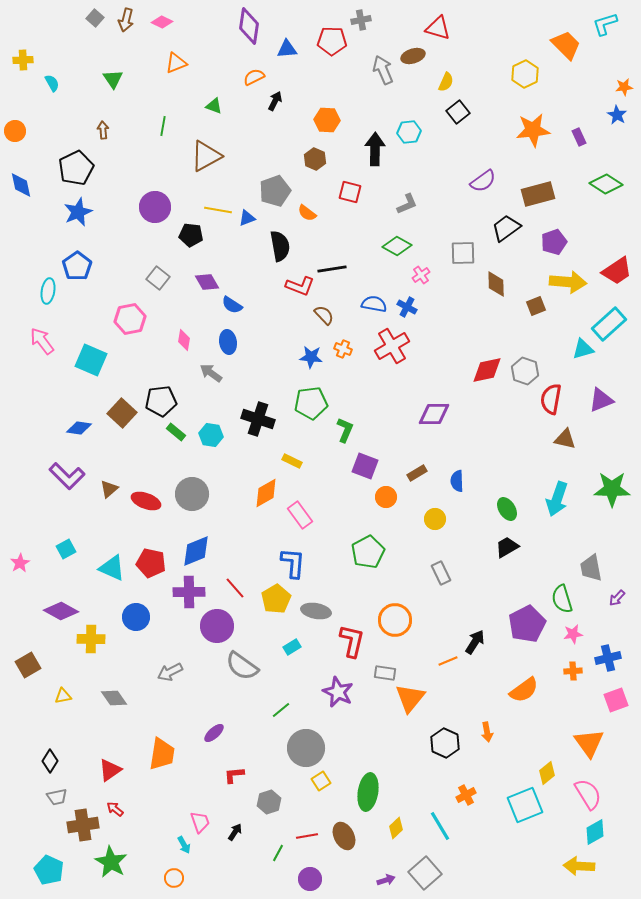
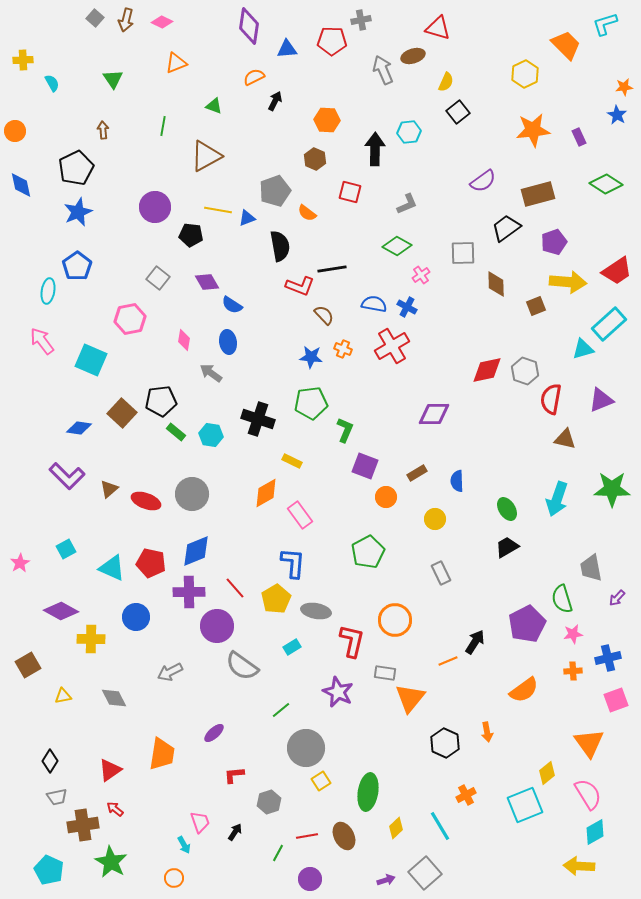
gray diamond at (114, 698): rotated 8 degrees clockwise
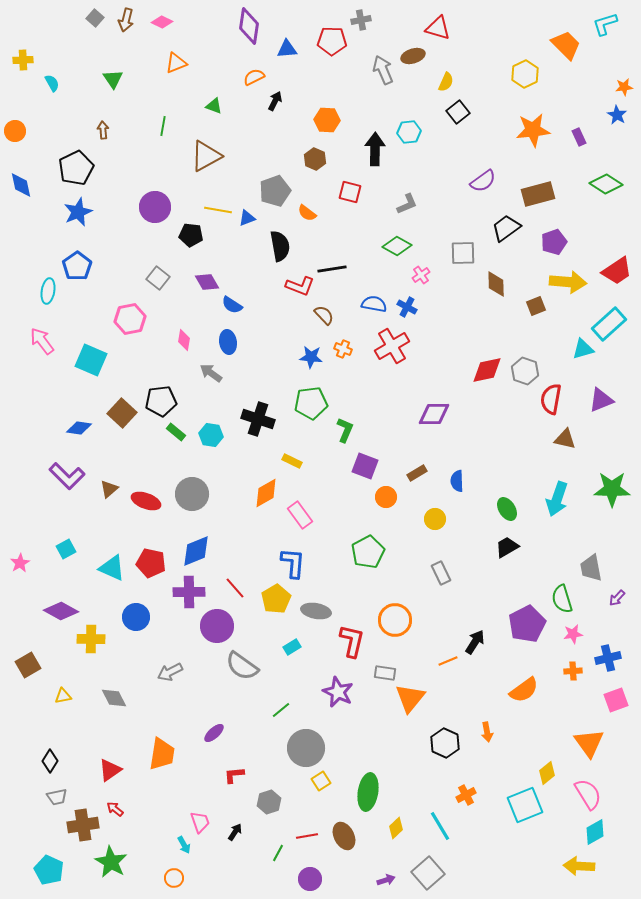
gray square at (425, 873): moved 3 px right
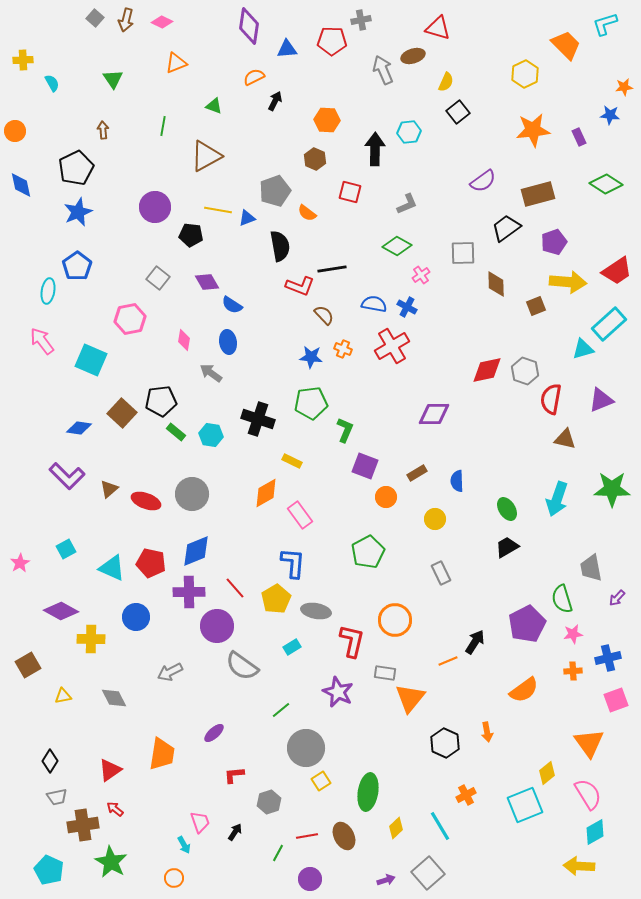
blue star at (617, 115): moved 7 px left; rotated 24 degrees counterclockwise
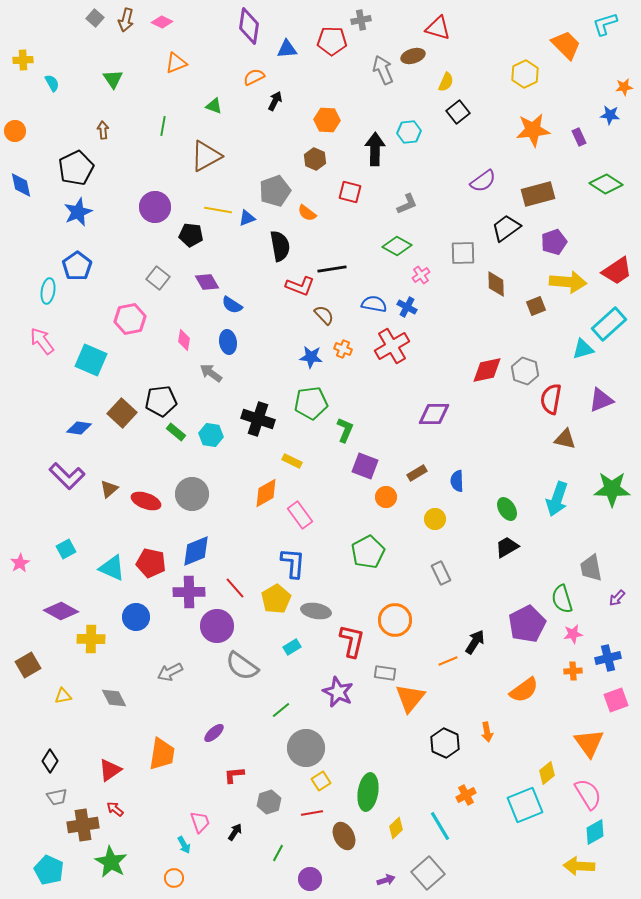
red line at (307, 836): moved 5 px right, 23 px up
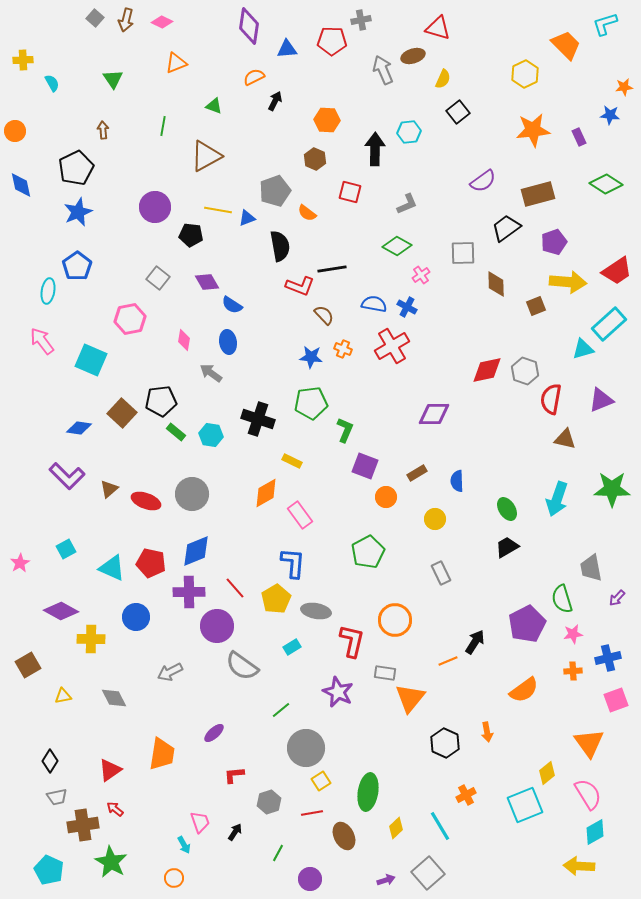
yellow semicircle at (446, 82): moved 3 px left, 3 px up
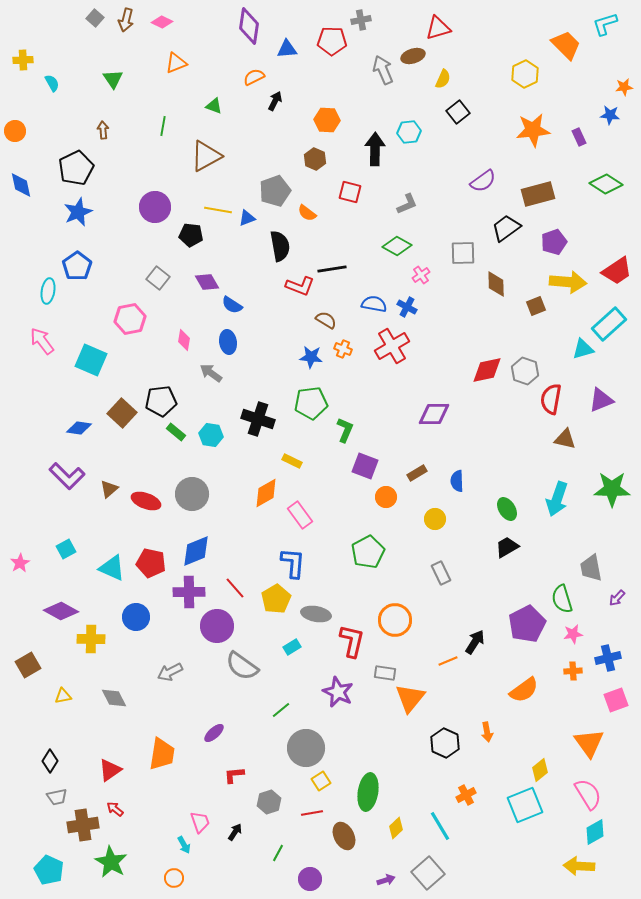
red triangle at (438, 28): rotated 32 degrees counterclockwise
brown semicircle at (324, 315): moved 2 px right, 5 px down; rotated 15 degrees counterclockwise
gray ellipse at (316, 611): moved 3 px down
yellow diamond at (547, 773): moved 7 px left, 3 px up
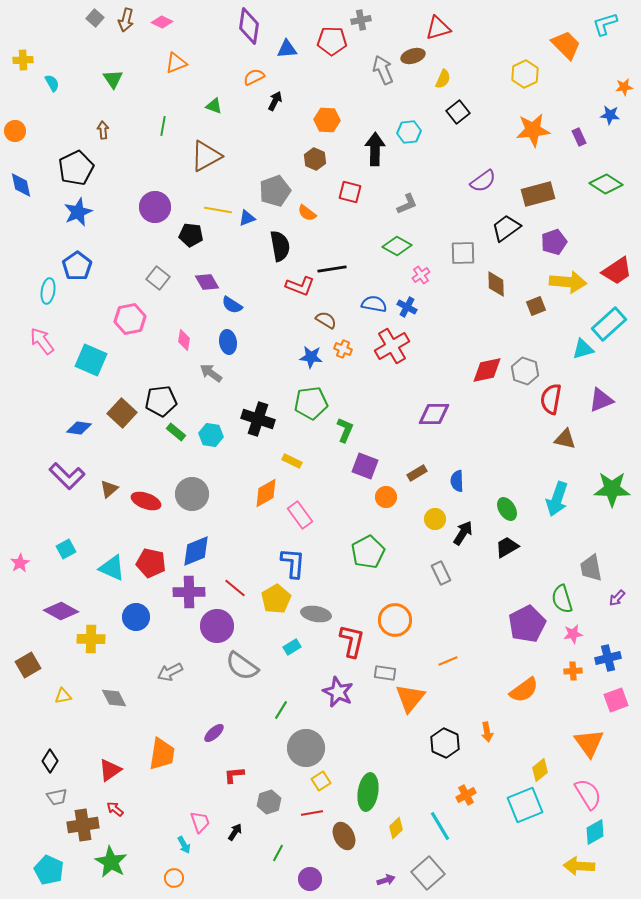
red line at (235, 588): rotated 10 degrees counterclockwise
black arrow at (475, 642): moved 12 px left, 109 px up
green line at (281, 710): rotated 18 degrees counterclockwise
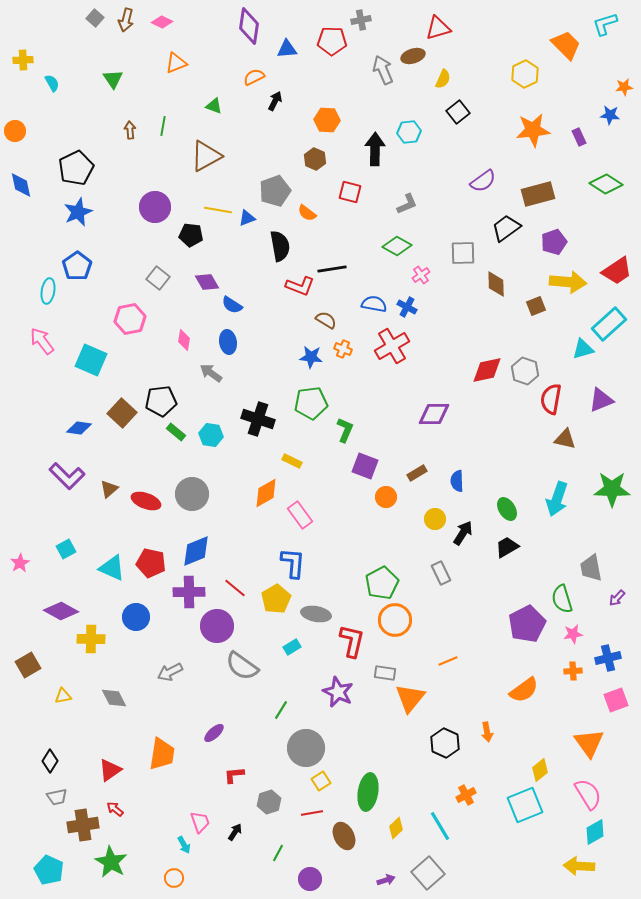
brown arrow at (103, 130): moved 27 px right
green pentagon at (368, 552): moved 14 px right, 31 px down
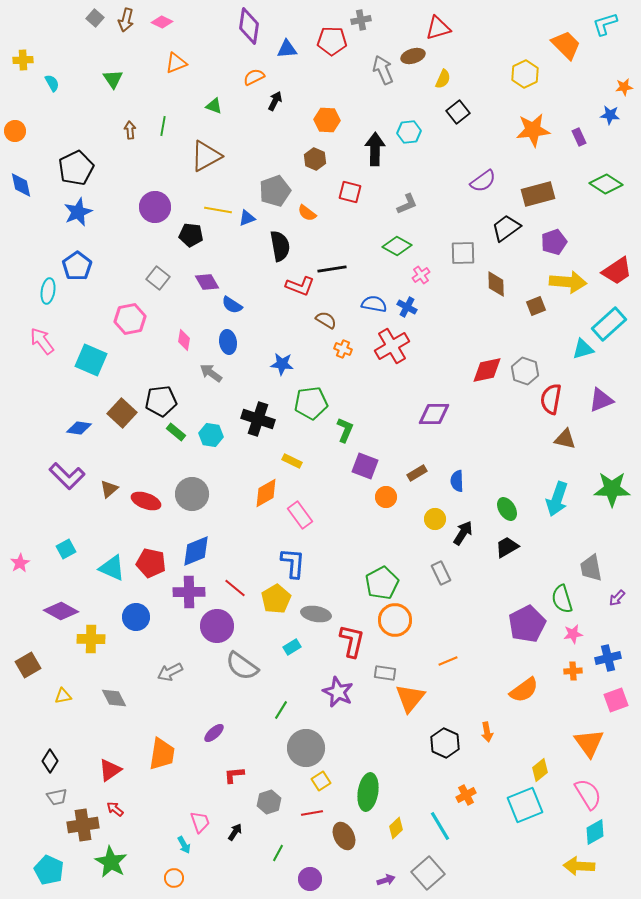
blue star at (311, 357): moved 29 px left, 7 px down
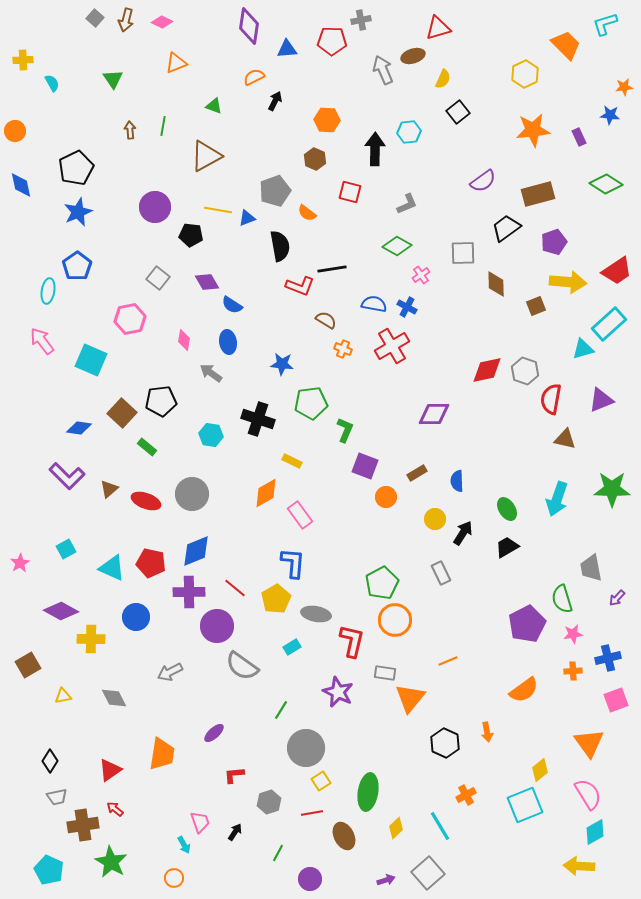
green rectangle at (176, 432): moved 29 px left, 15 px down
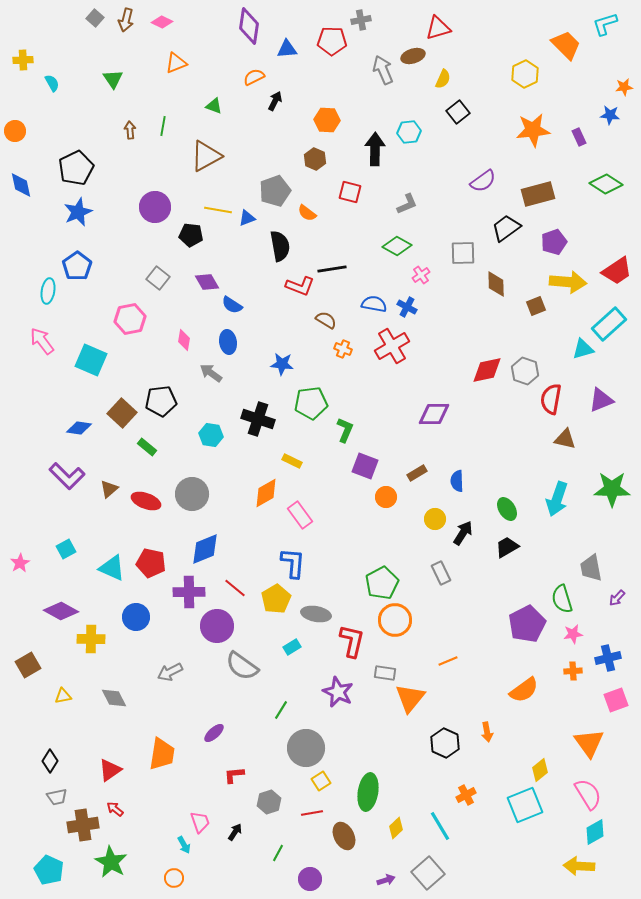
blue diamond at (196, 551): moved 9 px right, 2 px up
